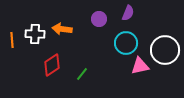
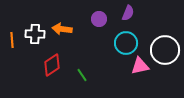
green line: moved 1 px down; rotated 72 degrees counterclockwise
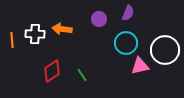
red diamond: moved 6 px down
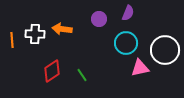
pink triangle: moved 2 px down
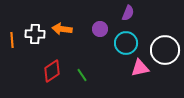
purple circle: moved 1 px right, 10 px down
